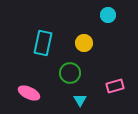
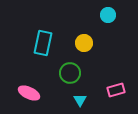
pink rectangle: moved 1 px right, 4 px down
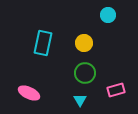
green circle: moved 15 px right
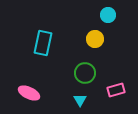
yellow circle: moved 11 px right, 4 px up
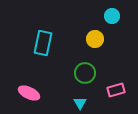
cyan circle: moved 4 px right, 1 px down
cyan triangle: moved 3 px down
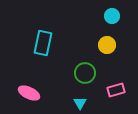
yellow circle: moved 12 px right, 6 px down
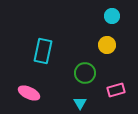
cyan rectangle: moved 8 px down
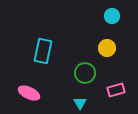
yellow circle: moved 3 px down
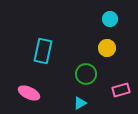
cyan circle: moved 2 px left, 3 px down
green circle: moved 1 px right, 1 px down
pink rectangle: moved 5 px right
cyan triangle: rotated 32 degrees clockwise
